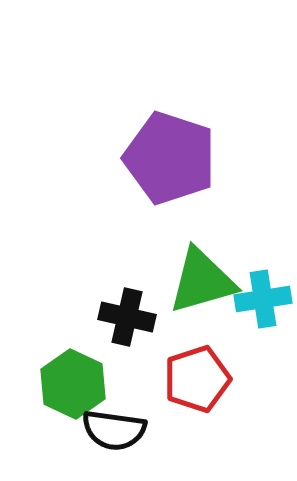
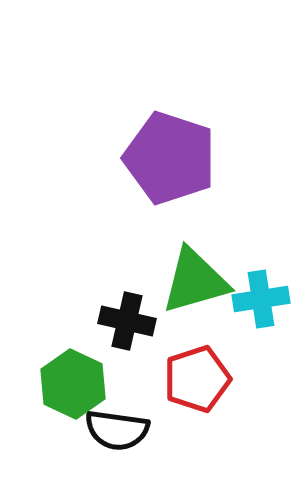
green triangle: moved 7 px left
cyan cross: moved 2 px left
black cross: moved 4 px down
black semicircle: moved 3 px right
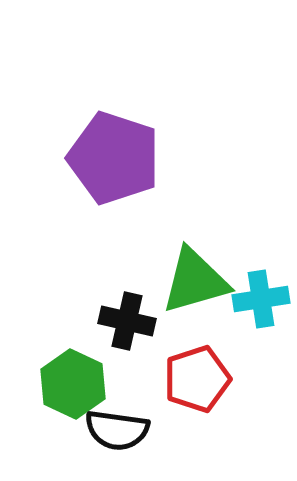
purple pentagon: moved 56 px left
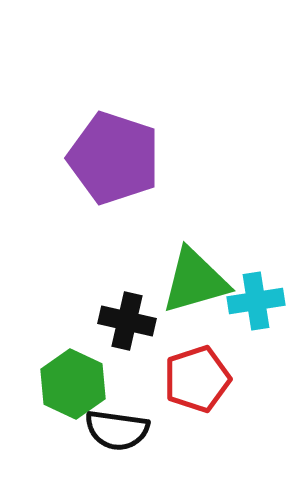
cyan cross: moved 5 px left, 2 px down
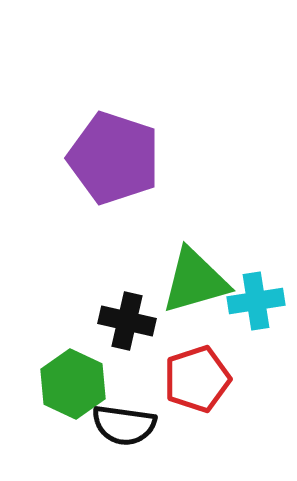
black semicircle: moved 7 px right, 5 px up
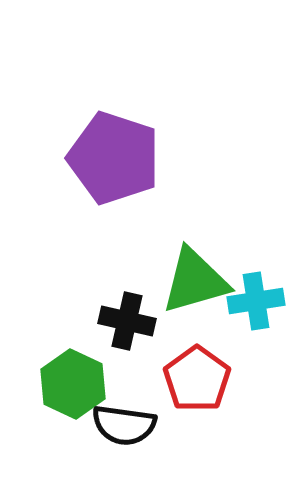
red pentagon: rotated 18 degrees counterclockwise
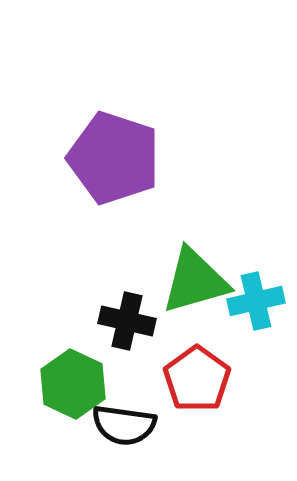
cyan cross: rotated 4 degrees counterclockwise
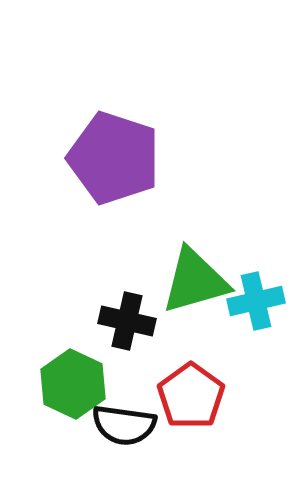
red pentagon: moved 6 px left, 17 px down
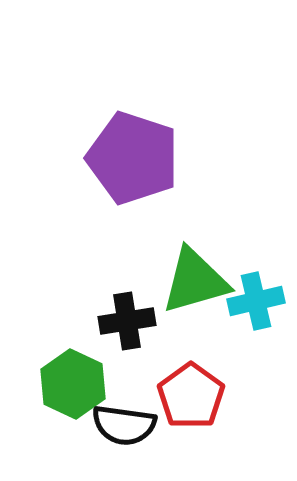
purple pentagon: moved 19 px right
black cross: rotated 22 degrees counterclockwise
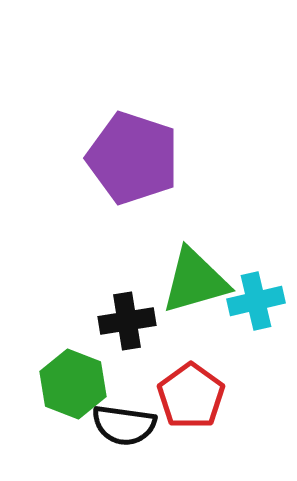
green hexagon: rotated 4 degrees counterclockwise
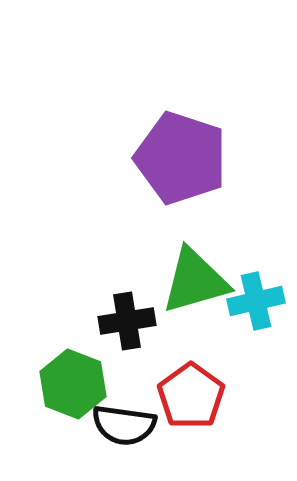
purple pentagon: moved 48 px right
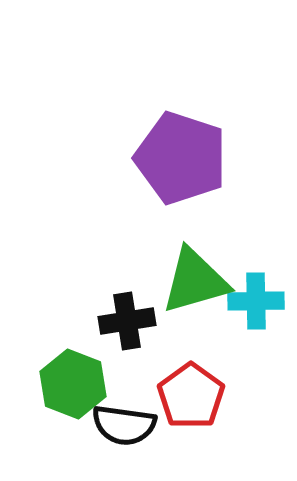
cyan cross: rotated 12 degrees clockwise
